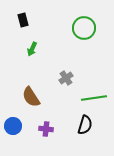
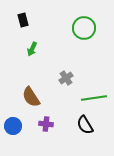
black semicircle: rotated 132 degrees clockwise
purple cross: moved 5 px up
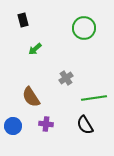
green arrow: moved 3 px right; rotated 24 degrees clockwise
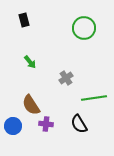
black rectangle: moved 1 px right
green arrow: moved 5 px left, 13 px down; rotated 88 degrees counterclockwise
brown semicircle: moved 8 px down
black semicircle: moved 6 px left, 1 px up
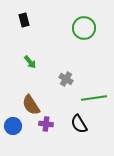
gray cross: moved 1 px down; rotated 24 degrees counterclockwise
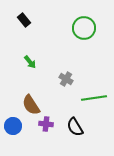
black rectangle: rotated 24 degrees counterclockwise
black semicircle: moved 4 px left, 3 px down
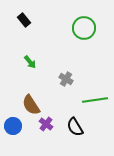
green line: moved 1 px right, 2 px down
purple cross: rotated 32 degrees clockwise
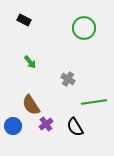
black rectangle: rotated 24 degrees counterclockwise
gray cross: moved 2 px right
green line: moved 1 px left, 2 px down
purple cross: rotated 16 degrees clockwise
